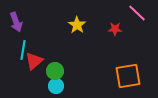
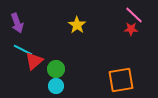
pink line: moved 3 px left, 2 px down
purple arrow: moved 1 px right, 1 px down
red star: moved 16 px right
cyan line: rotated 72 degrees counterclockwise
green circle: moved 1 px right, 2 px up
orange square: moved 7 px left, 4 px down
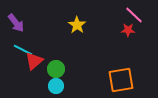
purple arrow: moved 1 px left; rotated 18 degrees counterclockwise
red star: moved 3 px left, 1 px down
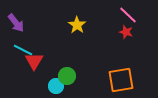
pink line: moved 6 px left
red star: moved 2 px left, 2 px down; rotated 16 degrees clockwise
red triangle: rotated 18 degrees counterclockwise
green circle: moved 11 px right, 7 px down
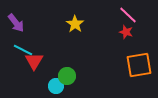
yellow star: moved 2 px left, 1 px up
orange square: moved 18 px right, 15 px up
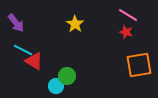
pink line: rotated 12 degrees counterclockwise
red triangle: rotated 30 degrees counterclockwise
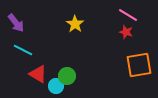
red triangle: moved 4 px right, 13 px down
